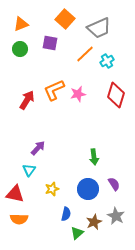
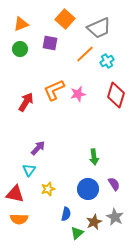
red arrow: moved 1 px left, 2 px down
yellow star: moved 4 px left
gray star: moved 1 px left, 1 px down
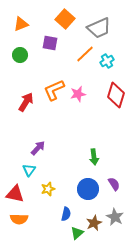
green circle: moved 6 px down
brown star: moved 1 px down
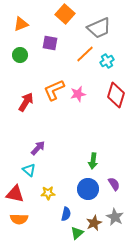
orange square: moved 5 px up
green arrow: moved 1 px left, 4 px down; rotated 14 degrees clockwise
cyan triangle: rotated 24 degrees counterclockwise
yellow star: moved 4 px down; rotated 16 degrees clockwise
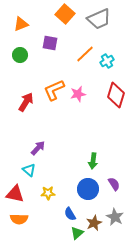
gray trapezoid: moved 9 px up
blue semicircle: moved 4 px right; rotated 136 degrees clockwise
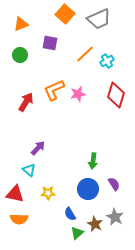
brown star: moved 1 px right, 1 px down; rotated 21 degrees counterclockwise
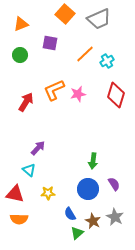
brown star: moved 2 px left, 3 px up
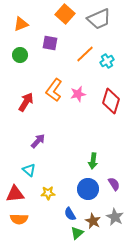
orange L-shape: rotated 30 degrees counterclockwise
red diamond: moved 5 px left, 6 px down
purple arrow: moved 7 px up
red triangle: rotated 18 degrees counterclockwise
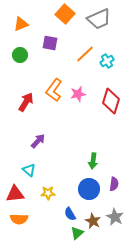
purple semicircle: rotated 40 degrees clockwise
blue circle: moved 1 px right
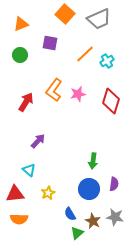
yellow star: rotated 24 degrees counterclockwise
gray star: rotated 18 degrees counterclockwise
